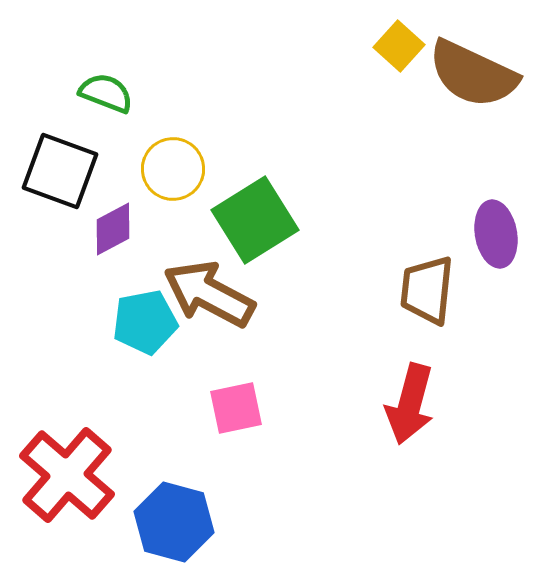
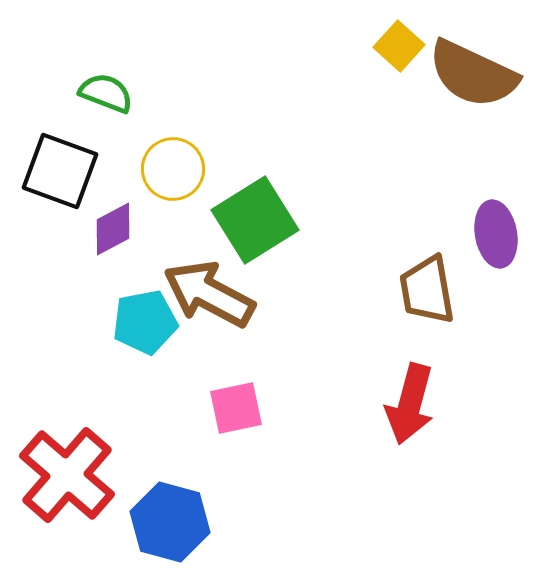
brown trapezoid: rotated 16 degrees counterclockwise
blue hexagon: moved 4 px left
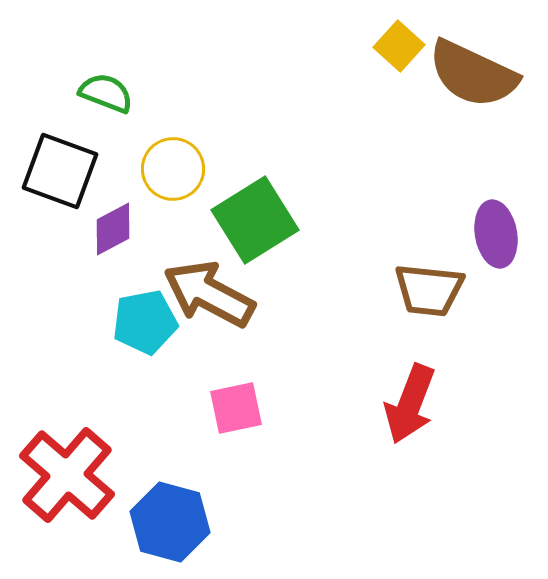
brown trapezoid: moved 2 px right; rotated 74 degrees counterclockwise
red arrow: rotated 6 degrees clockwise
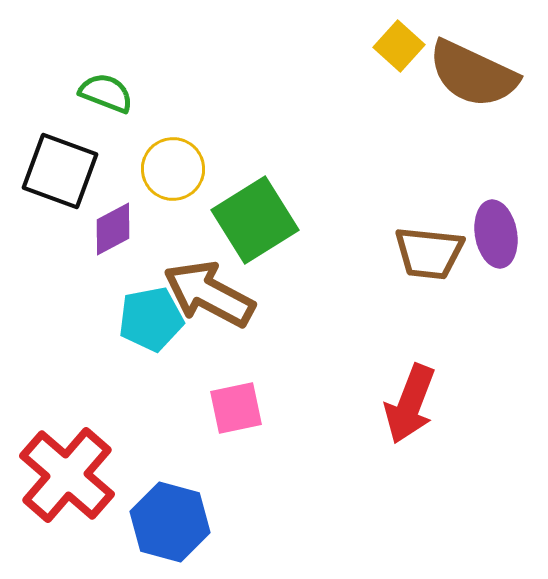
brown trapezoid: moved 37 px up
cyan pentagon: moved 6 px right, 3 px up
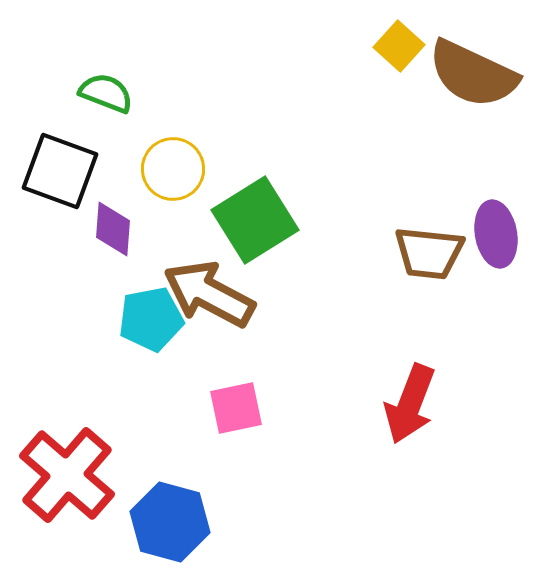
purple diamond: rotated 58 degrees counterclockwise
